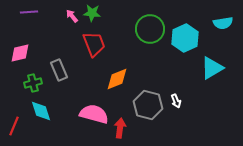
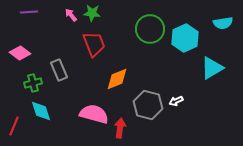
pink arrow: moved 1 px left, 1 px up
pink diamond: rotated 50 degrees clockwise
white arrow: rotated 88 degrees clockwise
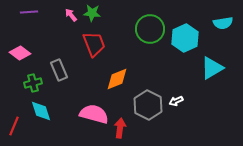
gray hexagon: rotated 12 degrees clockwise
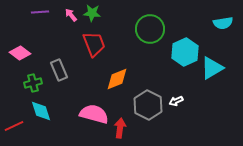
purple line: moved 11 px right
cyan hexagon: moved 14 px down
red line: rotated 42 degrees clockwise
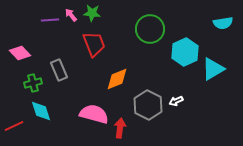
purple line: moved 10 px right, 8 px down
pink diamond: rotated 10 degrees clockwise
cyan triangle: moved 1 px right, 1 px down
